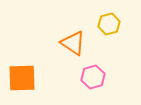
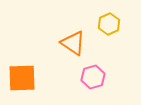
yellow hexagon: rotated 10 degrees counterclockwise
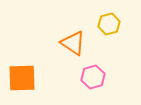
yellow hexagon: rotated 10 degrees clockwise
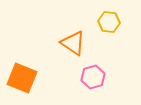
yellow hexagon: moved 2 px up; rotated 20 degrees clockwise
orange square: rotated 24 degrees clockwise
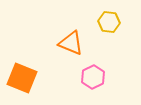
orange triangle: moved 2 px left; rotated 12 degrees counterclockwise
pink hexagon: rotated 10 degrees counterclockwise
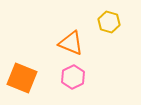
yellow hexagon: rotated 10 degrees clockwise
pink hexagon: moved 20 px left
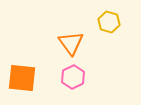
orange triangle: rotated 32 degrees clockwise
orange square: rotated 16 degrees counterclockwise
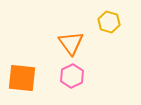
pink hexagon: moved 1 px left, 1 px up
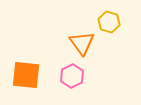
orange triangle: moved 11 px right
orange square: moved 4 px right, 3 px up
